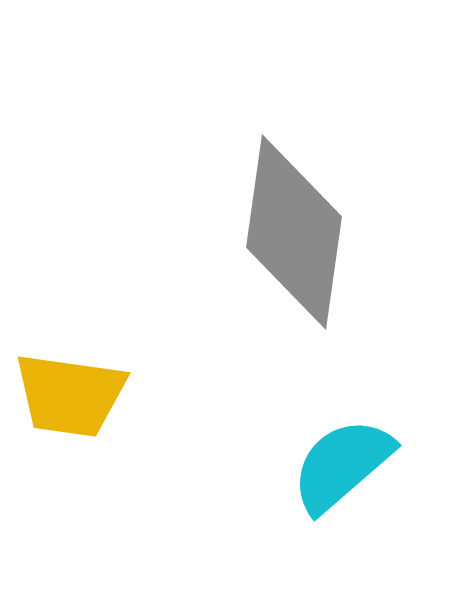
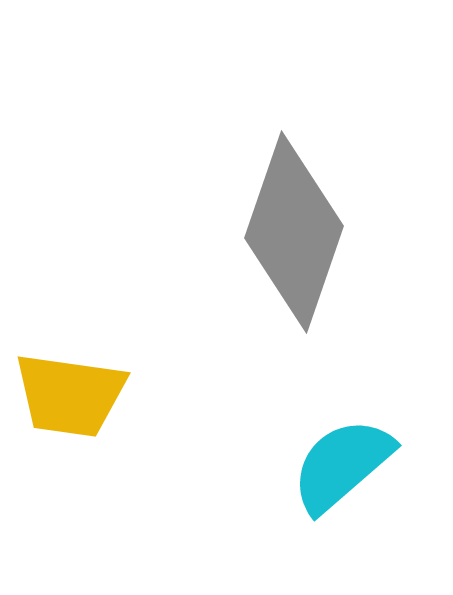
gray diamond: rotated 11 degrees clockwise
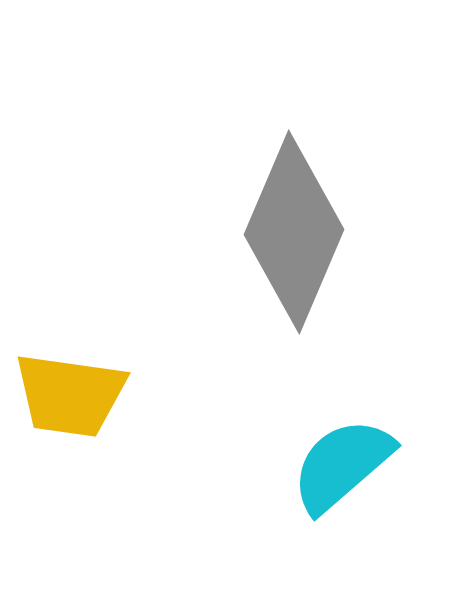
gray diamond: rotated 4 degrees clockwise
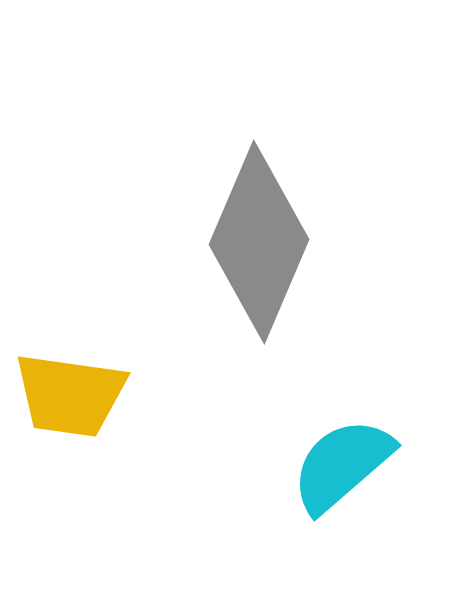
gray diamond: moved 35 px left, 10 px down
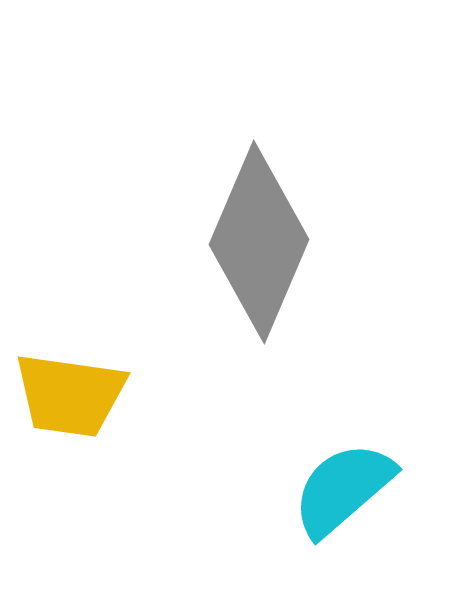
cyan semicircle: moved 1 px right, 24 px down
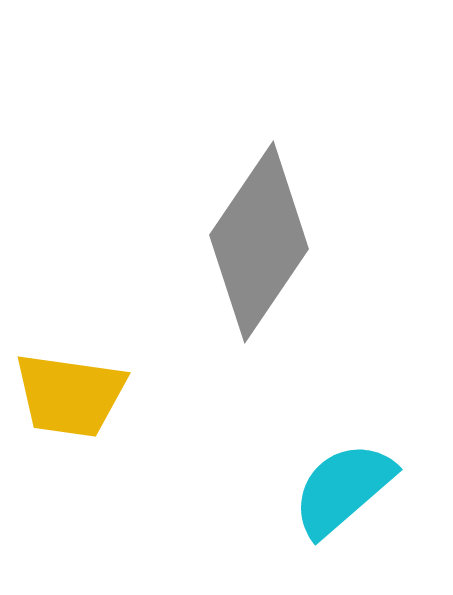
gray diamond: rotated 11 degrees clockwise
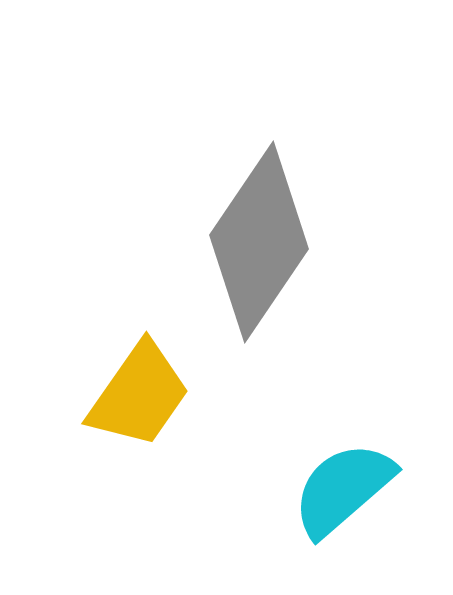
yellow trapezoid: moved 69 px right; rotated 63 degrees counterclockwise
